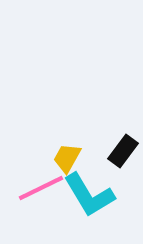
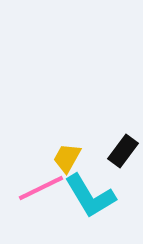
cyan L-shape: moved 1 px right, 1 px down
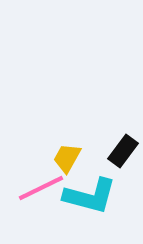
cyan L-shape: rotated 44 degrees counterclockwise
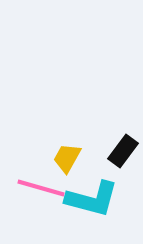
pink line: rotated 42 degrees clockwise
cyan L-shape: moved 2 px right, 3 px down
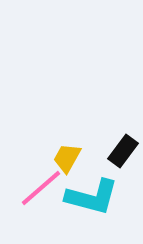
pink line: rotated 57 degrees counterclockwise
cyan L-shape: moved 2 px up
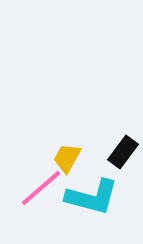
black rectangle: moved 1 px down
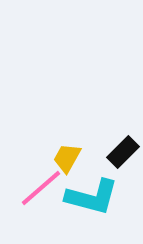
black rectangle: rotated 8 degrees clockwise
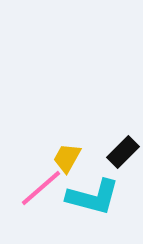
cyan L-shape: moved 1 px right
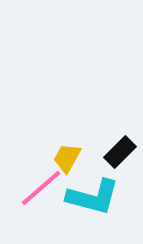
black rectangle: moved 3 px left
